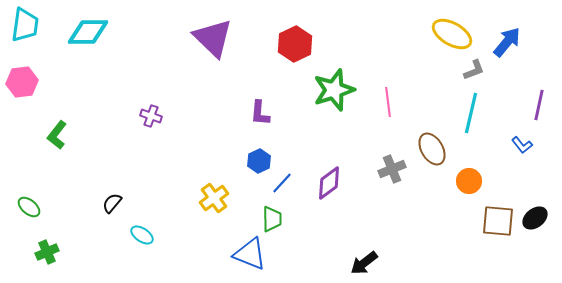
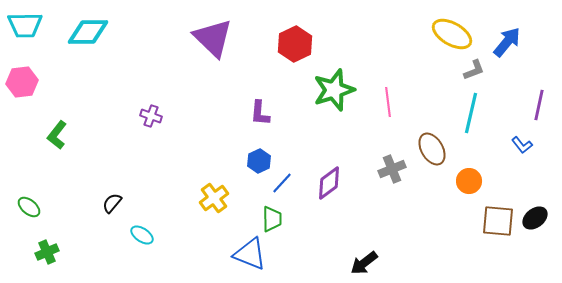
cyan trapezoid: rotated 81 degrees clockwise
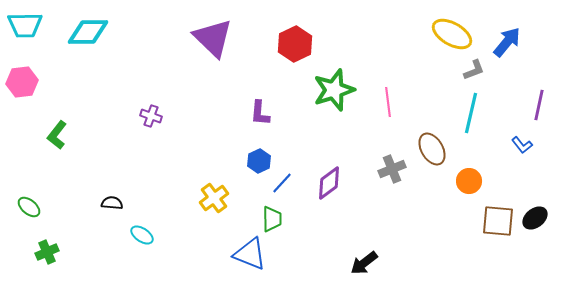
black semicircle: rotated 55 degrees clockwise
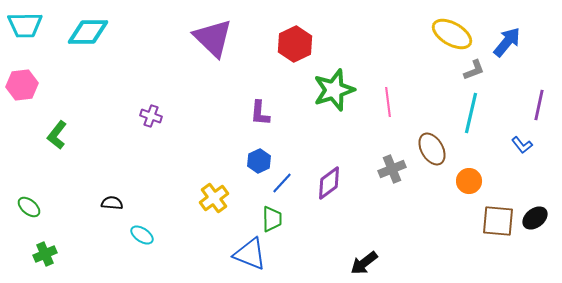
pink hexagon: moved 3 px down
green cross: moved 2 px left, 2 px down
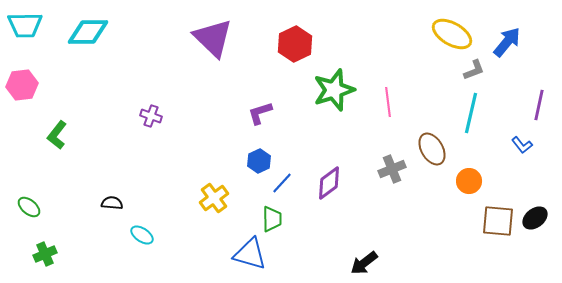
purple L-shape: rotated 68 degrees clockwise
blue triangle: rotated 6 degrees counterclockwise
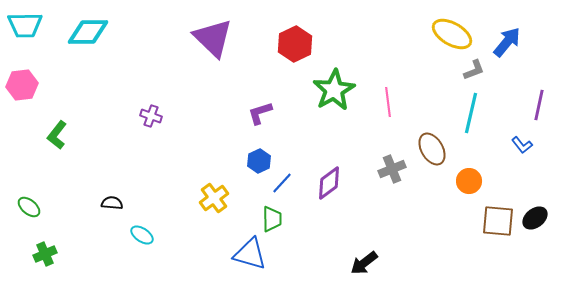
green star: rotated 12 degrees counterclockwise
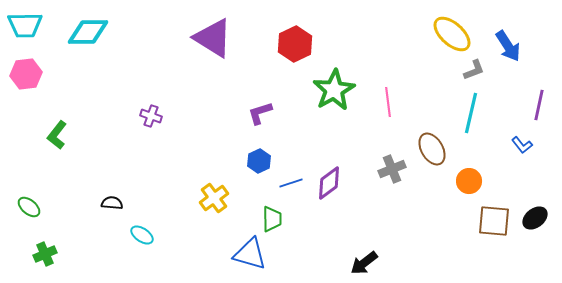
yellow ellipse: rotated 12 degrees clockwise
purple triangle: rotated 12 degrees counterclockwise
blue arrow: moved 1 px right, 4 px down; rotated 108 degrees clockwise
pink hexagon: moved 4 px right, 11 px up
blue line: moved 9 px right; rotated 30 degrees clockwise
brown square: moved 4 px left
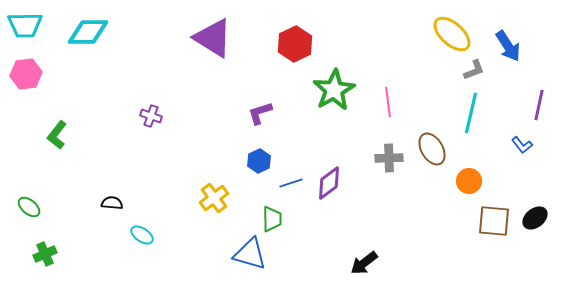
gray cross: moved 3 px left, 11 px up; rotated 20 degrees clockwise
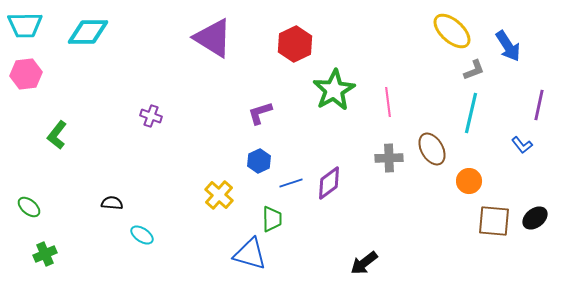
yellow ellipse: moved 3 px up
yellow cross: moved 5 px right, 3 px up; rotated 12 degrees counterclockwise
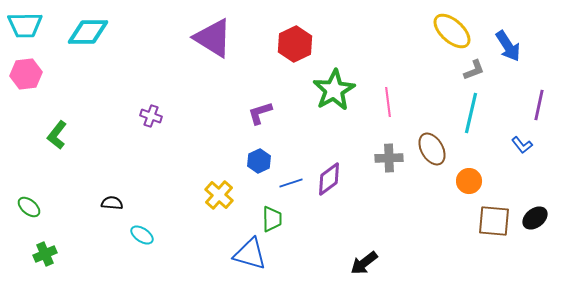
purple diamond: moved 4 px up
